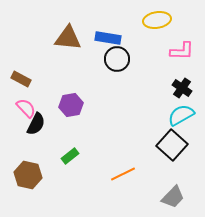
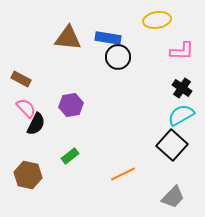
black circle: moved 1 px right, 2 px up
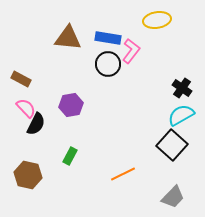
pink L-shape: moved 51 px left; rotated 55 degrees counterclockwise
black circle: moved 10 px left, 7 px down
green rectangle: rotated 24 degrees counterclockwise
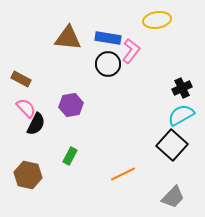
black cross: rotated 30 degrees clockwise
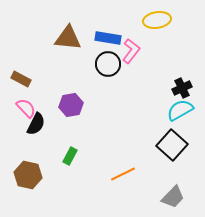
cyan semicircle: moved 1 px left, 5 px up
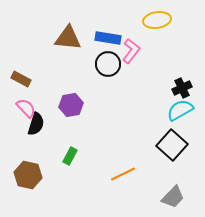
black semicircle: rotated 10 degrees counterclockwise
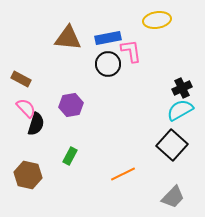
blue rectangle: rotated 20 degrees counterclockwise
pink L-shape: rotated 45 degrees counterclockwise
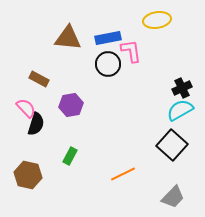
brown rectangle: moved 18 px right
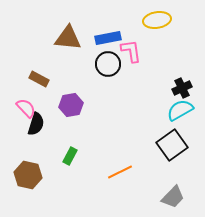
black square: rotated 12 degrees clockwise
orange line: moved 3 px left, 2 px up
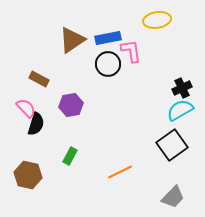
brown triangle: moved 4 px right, 2 px down; rotated 40 degrees counterclockwise
